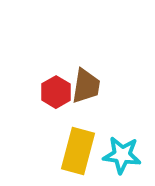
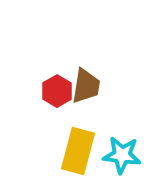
red hexagon: moved 1 px right, 1 px up
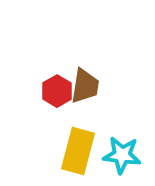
brown trapezoid: moved 1 px left
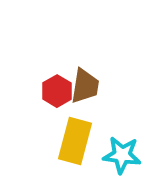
yellow rectangle: moved 3 px left, 10 px up
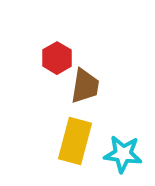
red hexagon: moved 33 px up
cyan star: moved 1 px right, 1 px up
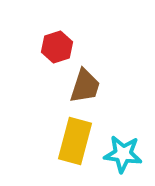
red hexagon: moved 11 px up; rotated 12 degrees clockwise
brown trapezoid: rotated 9 degrees clockwise
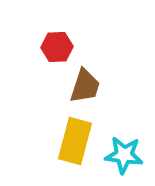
red hexagon: rotated 16 degrees clockwise
cyan star: moved 1 px right, 1 px down
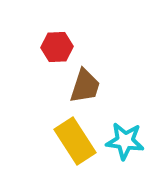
yellow rectangle: rotated 48 degrees counterclockwise
cyan star: moved 1 px right, 14 px up
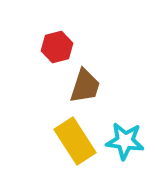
red hexagon: rotated 12 degrees counterclockwise
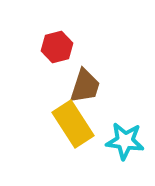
yellow rectangle: moved 2 px left, 17 px up
